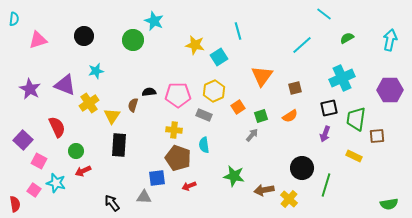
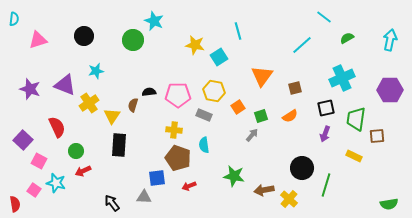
cyan line at (324, 14): moved 3 px down
purple star at (30, 89): rotated 10 degrees counterclockwise
yellow hexagon at (214, 91): rotated 25 degrees counterclockwise
black square at (329, 108): moved 3 px left
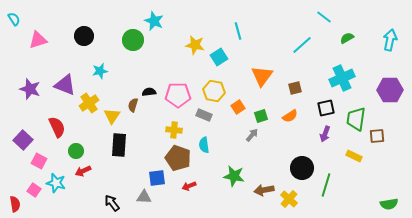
cyan semicircle at (14, 19): rotated 40 degrees counterclockwise
cyan star at (96, 71): moved 4 px right
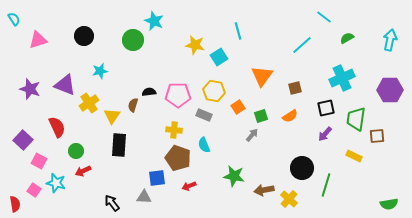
purple arrow at (325, 134): rotated 21 degrees clockwise
cyan semicircle at (204, 145): rotated 14 degrees counterclockwise
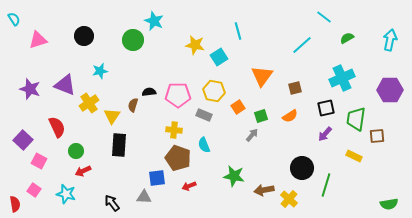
cyan star at (56, 183): moved 10 px right, 11 px down
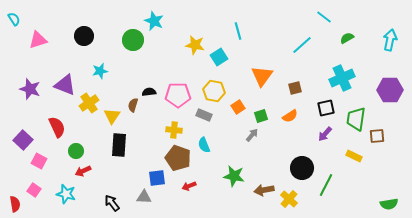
green line at (326, 185): rotated 10 degrees clockwise
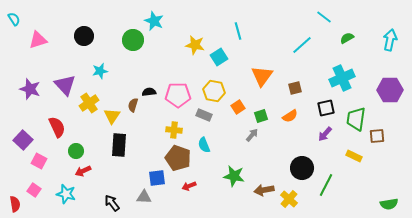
purple triangle at (65, 85): rotated 25 degrees clockwise
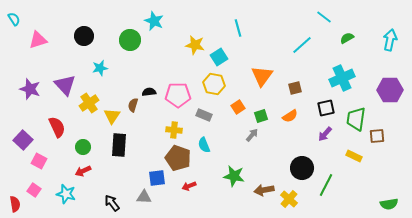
cyan line at (238, 31): moved 3 px up
green circle at (133, 40): moved 3 px left
cyan star at (100, 71): moved 3 px up
yellow hexagon at (214, 91): moved 7 px up
green circle at (76, 151): moved 7 px right, 4 px up
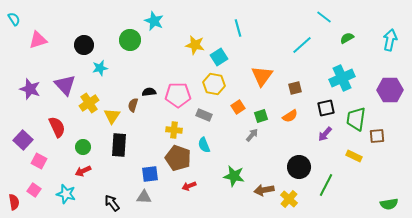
black circle at (84, 36): moved 9 px down
black circle at (302, 168): moved 3 px left, 1 px up
blue square at (157, 178): moved 7 px left, 4 px up
red semicircle at (15, 204): moved 1 px left, 2 px up
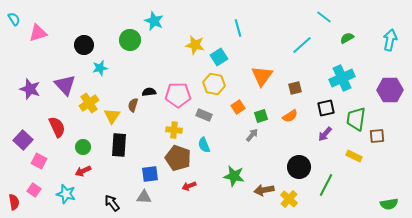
pink triangle at (38, 40): moved 7 px up
